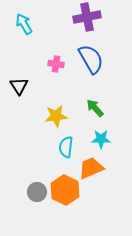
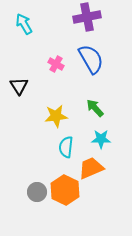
pink cross: rotated 21 degrees clockwise
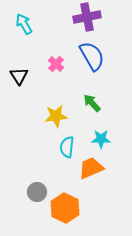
blue semicircle: moved 1 px right, 3 px up
pink cross: rotated 14 degrees clockwise
black triangle: moved 10 px up
green arrow: moved 3 px left, 5 px up
cyan semicircle: moved 1 px right
orange hexagon: moved 18 px down
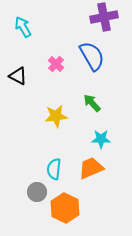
purple cross: moved 17 px right
cyan arrow: moved 1 px left, 3 px down
black triangle: moved 1 px left; rotated 30 degrees counterclockwise
cyan semicircle: moved 13 px left, 22 px down
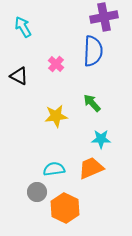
blue semicircle: moved 1 px right, 5 px up; rotated 32 degrees clockwise
black triangle: moved 1 px right
cyan semicircle: rotated 75 degrees clockwise
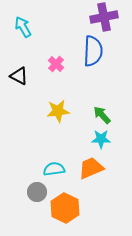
green arrow: moved 10 px right, 12 px down
yellow star: moved 2 px right, 5 px up
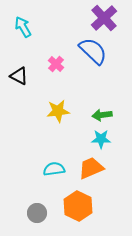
purple cross: moved 1 px down; rotated 32 degrees counterclockwise
blue semicircle: rotated 48 degrees counterclockwise
green arrow: rotated 54 degrees counterclockwise
gray circle: moved 21 px down
orange hexagon: moved 13 px right, 2 px up
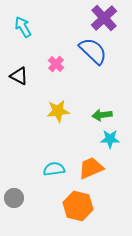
cyan star: moved 9 px right
orange hexagon: rotated 12 degrees counterclockwise
gray circle: moved 23 px left, 15 px up
